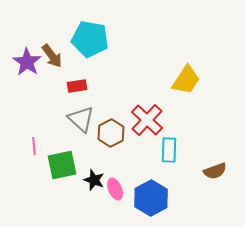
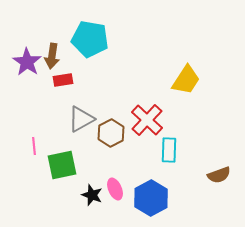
brown arrow: rotated 45 degrees clockwise
red rectangle: moved 14 px left, 6 px up
gray triangle: rotated 48 degrees clockwise
brown semicircle: moved 4 px right, 4 px down
black star: moved 2 px left, 15 px down
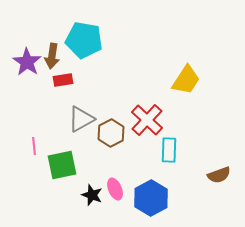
cyan pentagon: moved 6 px left, 1 px down
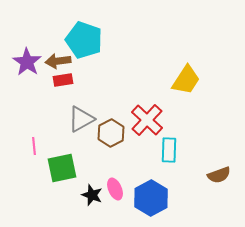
cyan pentagon: rotated 9 degrees clockwise
brown arrow: moved 6 px right, 5 px down; rotated 75 degrees clockwise
green square: moved 3 px down
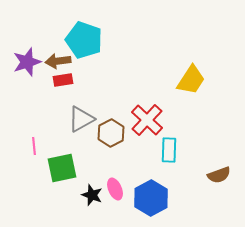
purple star: rotated 20 degrees clockwise
yellow trapezoid: moved 5 px right
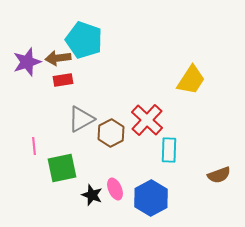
brown arrow: moved 3 px up
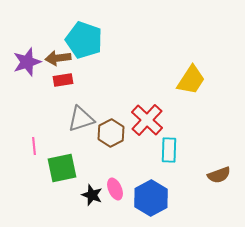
gray triangle: rotated 12 degrees clockwise
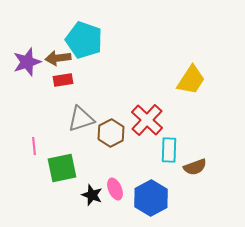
brown semicircle: moved 24 px left, 8 px up
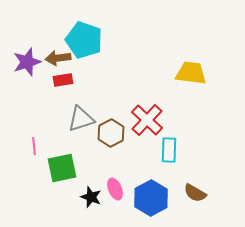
yellow trapezoid: moved 7 px up; rotated 116 degrees counterclockwise
brown semicircle: moved 26 px down; rotated 50 degrees clockwise
black star: moved 1 px left, 2 px down
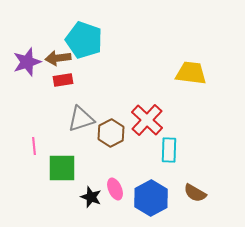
green square: rotated 12 degrees clockwise
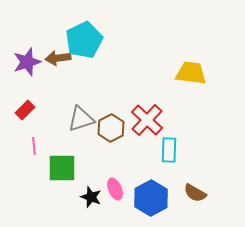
cyan pentagon: rotated 27 degrees clockwise
red rectangle: moved 38 px left, 30 px down; rotated 36 degrees counterclockwise
brown hexagon: moved 5 px up
